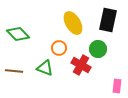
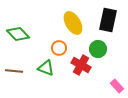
green triangle: moved 1 px right
pink rectangle: rotated 48 degrees counterclockwise
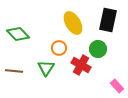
green triangle: rotated 42 degrees clockwise
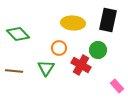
yellow ellipse: rotated 55 degrees counterclockwise
green circle: moved 1 px down
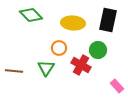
green diamond: moved 13 px right, 19 px up
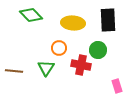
black rectangle: rotated 15 degrees counterclockwise
red cross: rotated 18 degrees counterclockwise
pink rectangle: rotated 24 degrees clockwise
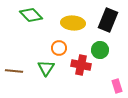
black rectangle: rotated 25 degrees clockwise
green circle: moved 2 px right
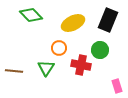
yellow ellipse: rotated 30 degrees counterclockwise
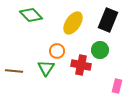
yellow ellipse: rotated 30 degrees counterclockwise
orange circle: moved 2 px left, 3 px down
pink rectangle: rotated 32 degrees clockwise
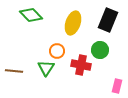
yellow ellipse: rotated 15 degrees counterclockwise
